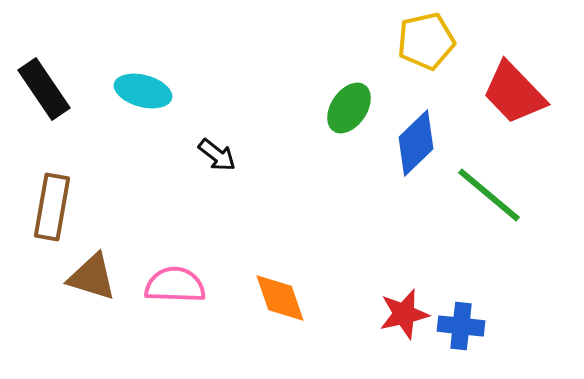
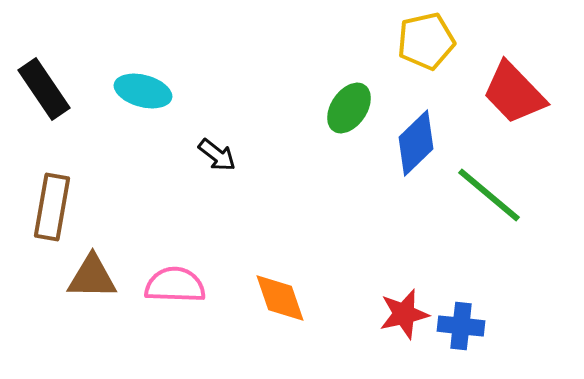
brown triangle: rotated 16 degrees counterclockwise
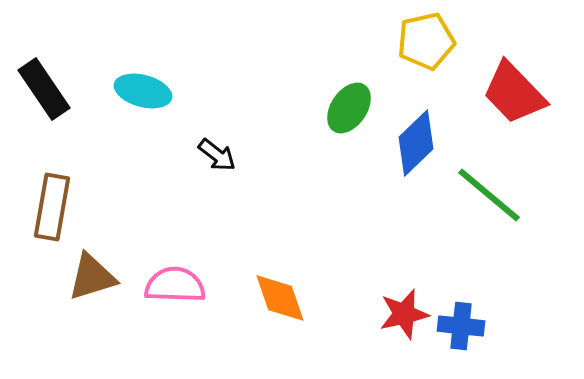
brown triangle: rotated 18 degrees counterclockwise
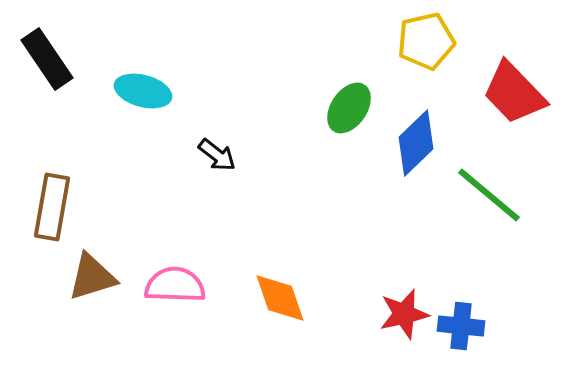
black rectangle: moved 3 px right, 30 px up
